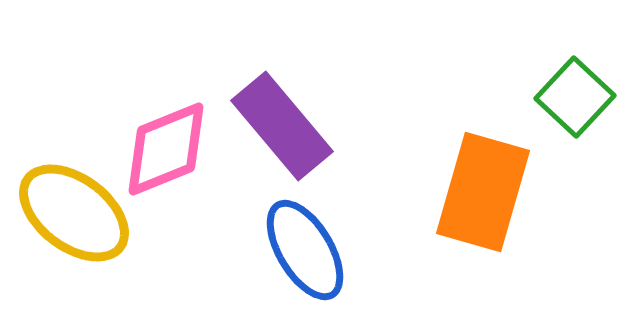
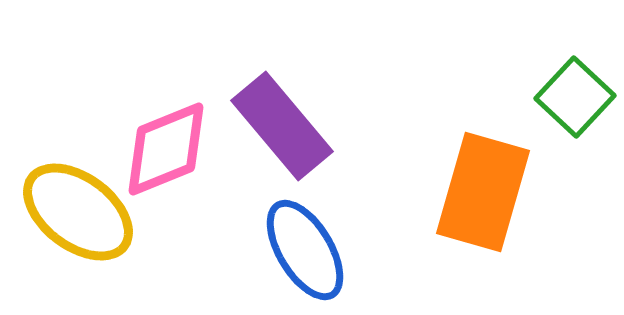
yellow ellipse: moved 4 px right, 1 px up
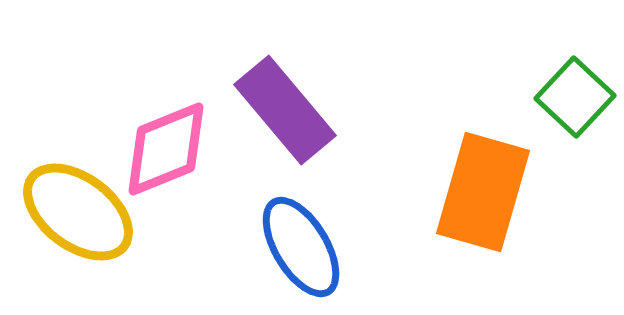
purple rectangle: moved 3 px right, 16 px up
blue ellipse: moved 4 px left, 3 px up
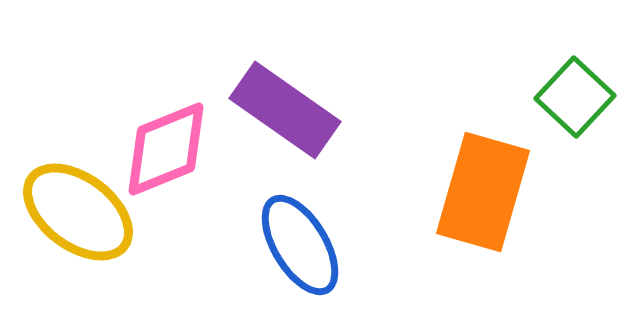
purple rectangle: rotated 15 degrees counterclockwise
blue ellipse: moved 1 px left, 2 px up
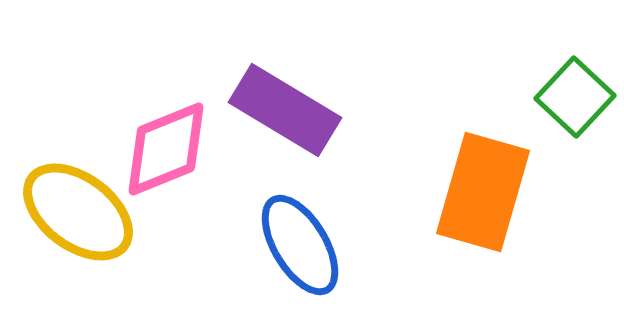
purple rectangle: rotated 4 degrees counterclockwise
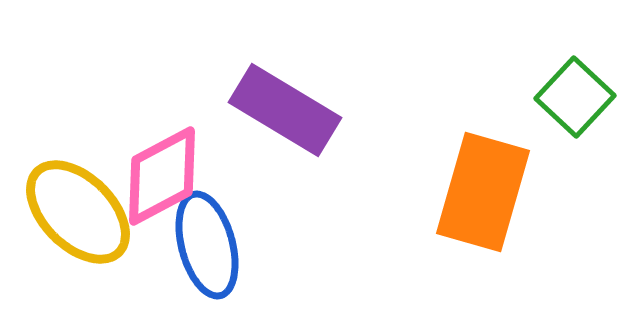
pink diamond: moved 4 px left, 27 px down; rotated 6 degrees counterclockwise
yellow ellipse: rotated 8 degrees clockwise
blue ellipse: moved 93 px left; rotated 16 degrees clockwise
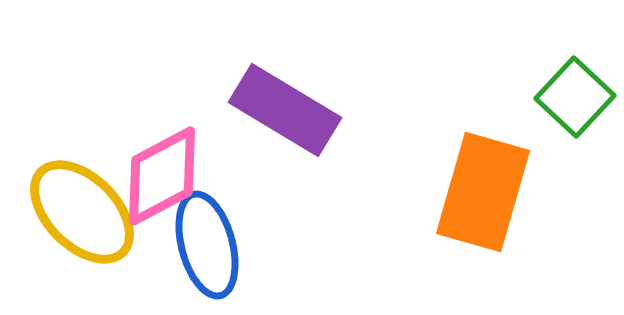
yellow ellipse: moved 4 px right
